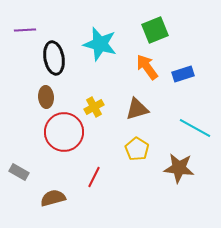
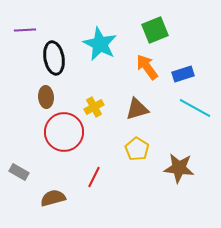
cyan star: rotated 12 degrees clockwise
cyan line: moved 20 px up
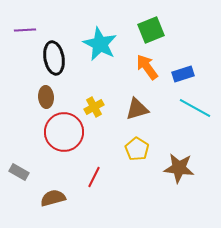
green square: moved 4 px left
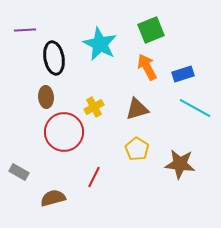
orange arrow: rotated 8 degrees clockwise
brown star: moved 1 px right, 4 px up
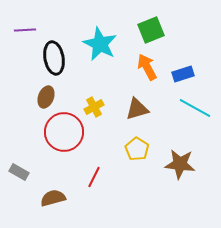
brown ellipse: rotated 25 degrees clockwise
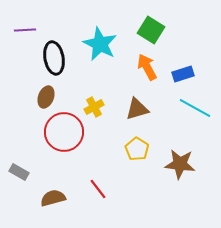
green square: rotated 36 degrees counterclockwise
red line: moved 4 px right, 12 px down; rotated 65 degrees counterclockwise
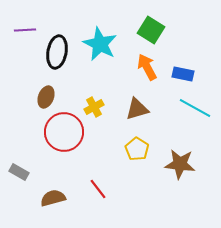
black ellipse: moved 3 px right, 6 px up; rotated 20 degrees clockwise
blue rectangle: rotated 30 degrees clockwise
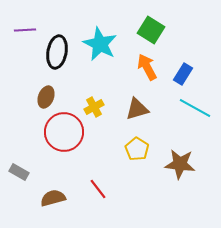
blue rectangle: rotated 70 degrees counterclockwise
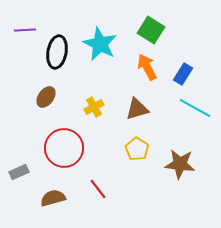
brown ellipse: rotated 15 degrees clockwise
red circle: moved 16 px down
gray rectangle: rotated 54 degrees counterclockwise
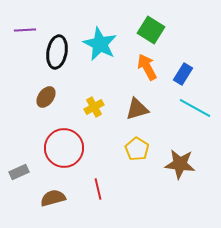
red line: rotated 25 degrees clockwise
